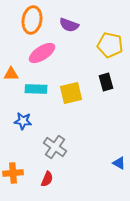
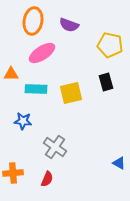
orange ellipse: moved 1 px right, 1 px down
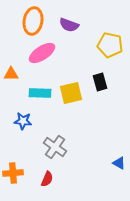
black rectangle: moved 6 px left
cyan rectangle: moved 4 px right, 4 px down
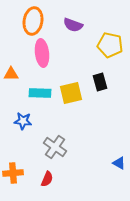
purple semicircle: moved 4 px right
pink ellipse: rotated 64 degrees counterclockwise
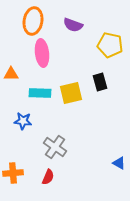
red semicircle: moved 1 px right, 2 px up
